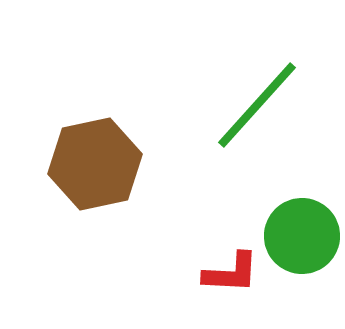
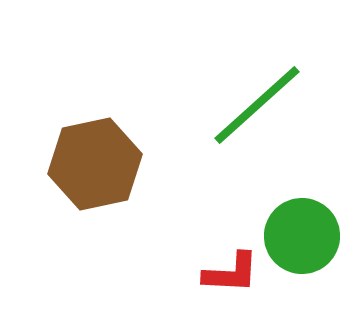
green line: rotated 6 degrees clockwise
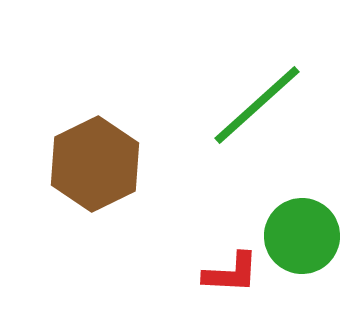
brown hexagon: rotated 14 degrees counterclockwise
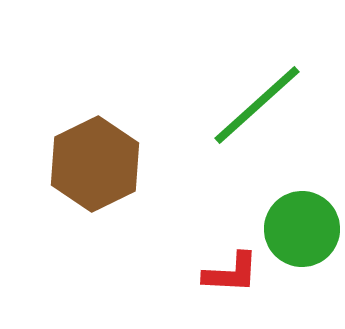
green circle: moved 7 px up
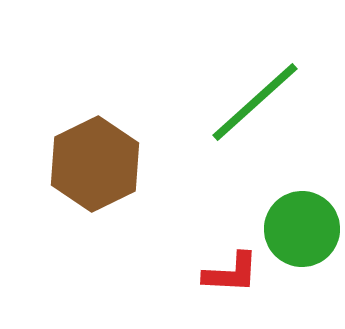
green line: moved 2 px left, 3 px up
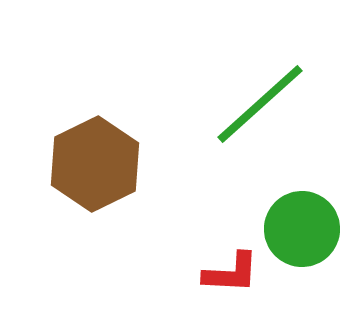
green line: moved 5 px right, 2 px down
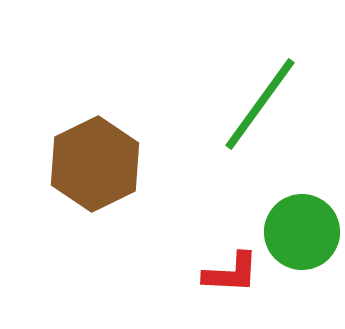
green line: rotated 12 degrees counterclockwise
green circle: moved 3 px down
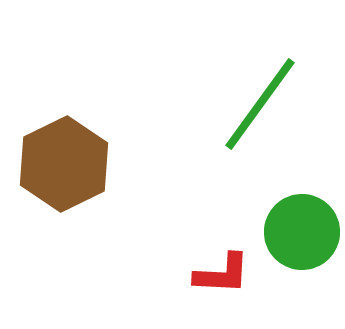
brown hexagon: moved 31 px left
red L-shape: moved 9 px left, 1 px down
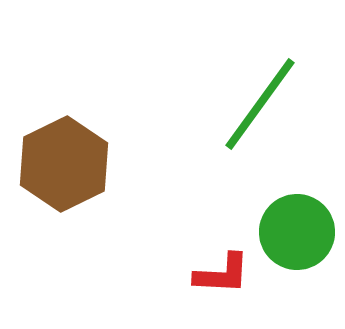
green circle: moved 5 px left
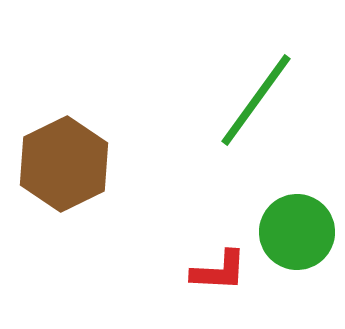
green line: moved 4 px left, 4 px up
red L-shape: moved 3 px left, 3 px up
